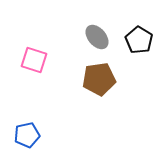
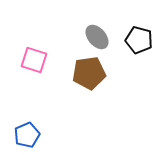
black pentagon: rotated 16 degrees counterclockwise
brown pentagon: moved 10 px left, 6 px up
blue pentagon: rotated 10 degrees counterclockwise
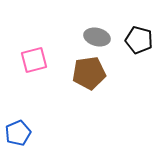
gray ellipse: rotated 35 degrees counterclockwise
pink square: rotated 32 degrees counterclockwise
blue pentagon: moved 9 px left, 2 px up
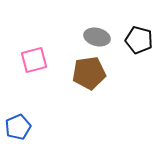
blue pentagon: moved 6 px up
